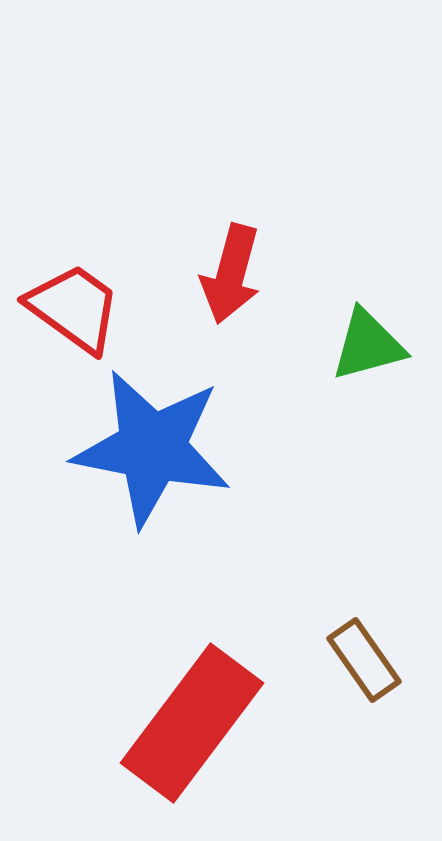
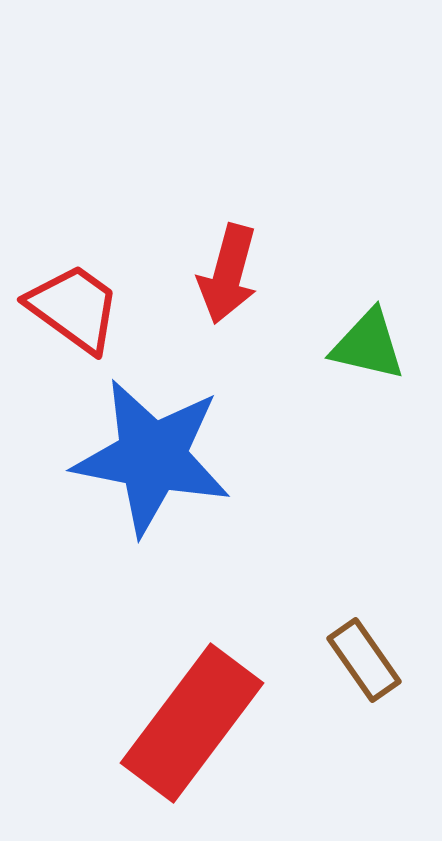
red arrow: moved 3 px left
green triangle: rotated 28 degrees clockwise
blue star: moved 9 px down
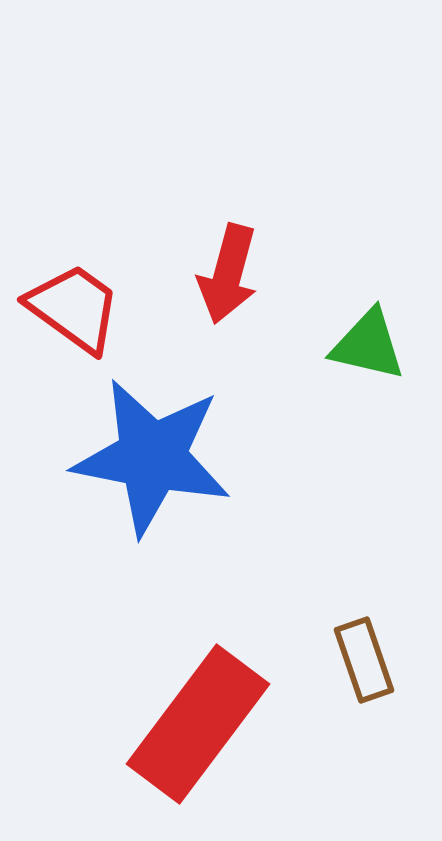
brown rectangle: rotated 16 degrees clockwise
red rectangle: moved 6 px right, 1 px down
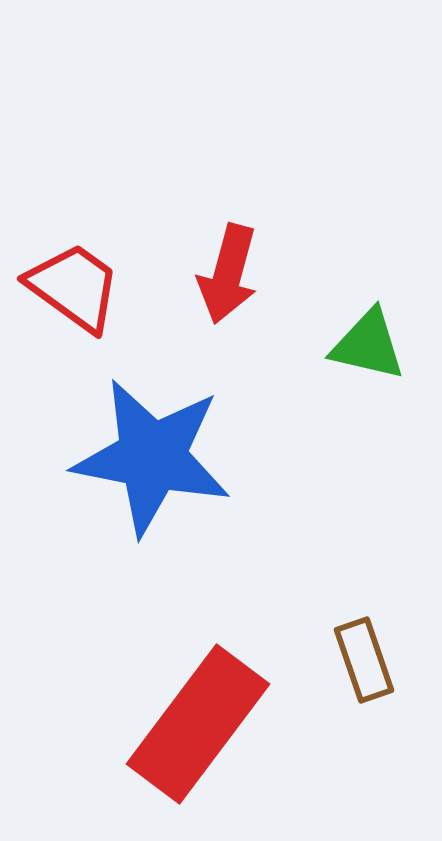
red trapezoid: moved 21 px up
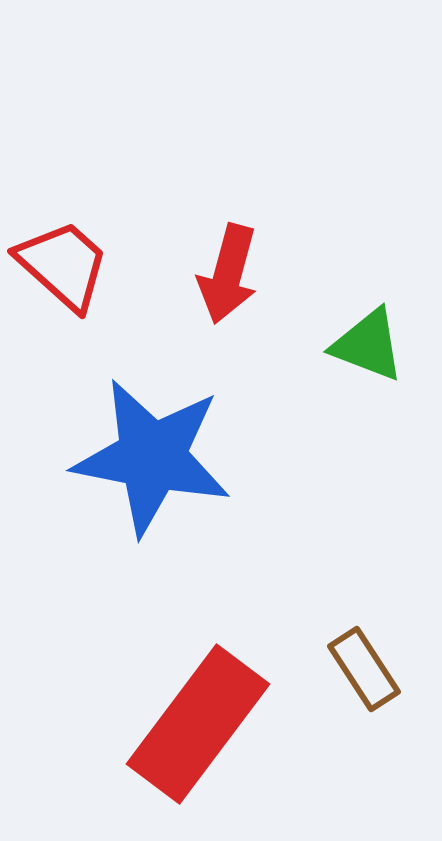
red trapezoid: moved 11 px left, 22 px up; rotated 6 degrees clockwise
green triangle: rotated 8 degrees clockwise
brown rectangle: moved 9 px down; rotated 14 degrees counterclockwise
